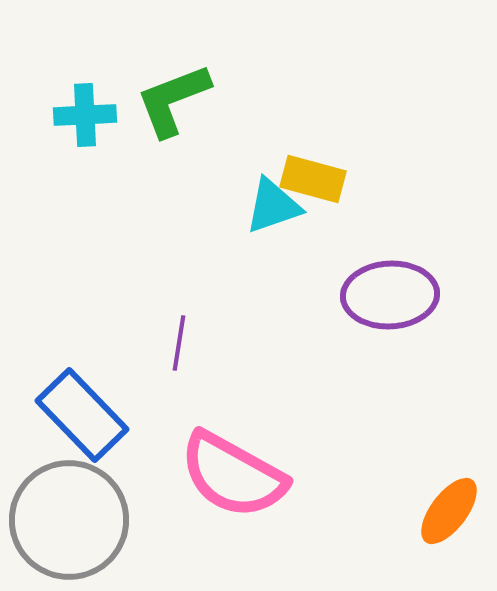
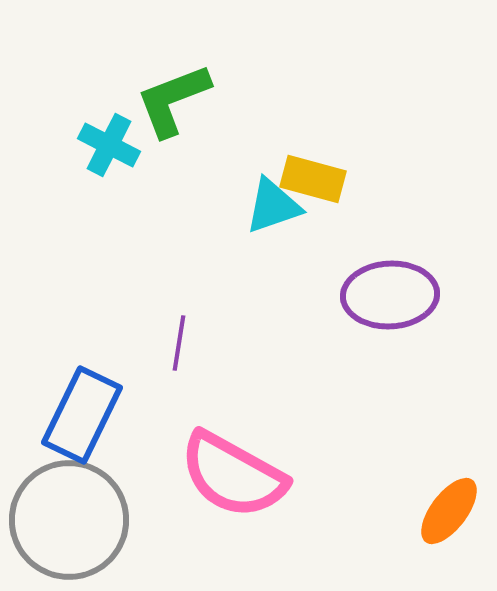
cyan cross: moved 24 px right, 30 px down; rotated 30 degrees clockwise
blue rectangle: rotated 70 degrees clockwise
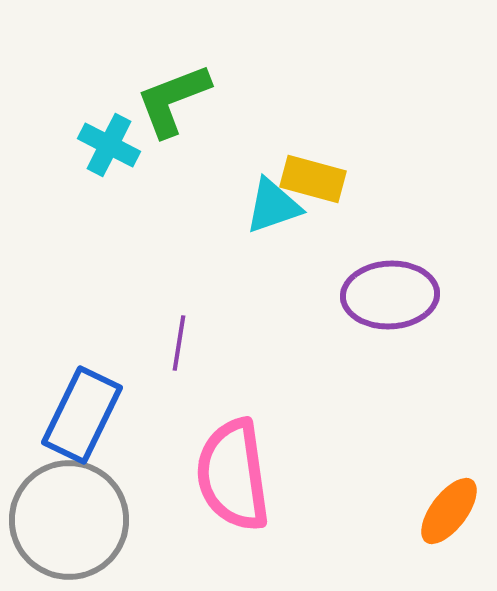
pink semicircle: rotated 53 degrees clockwise
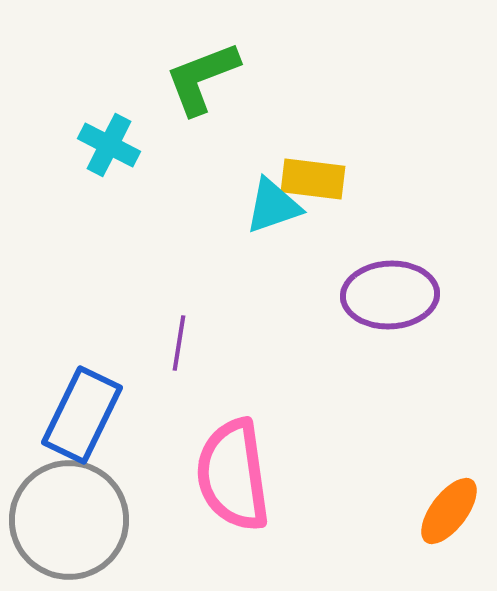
green L-shape: moved 29 px right, 22 px up
yellow rectangle: rotated 8 degrees counterclockwise
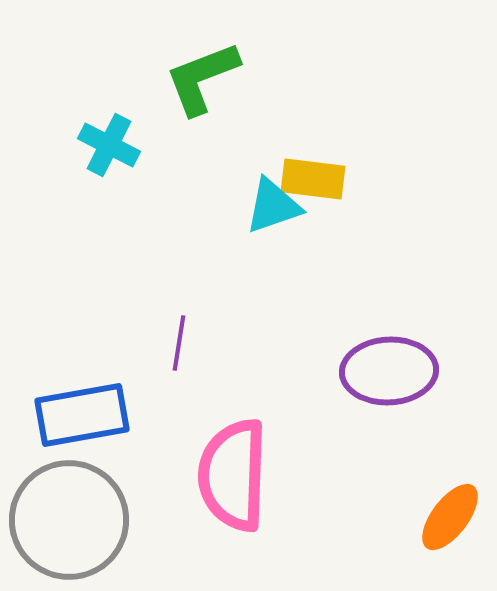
purple ellipse: moved 1 px left, 76 px down
blue rectangle: rotated 54 degrees clockwise
pink semicircle: rotated 10 degrees clockwise
orange ellipse: moved 1 px right, 6 px down
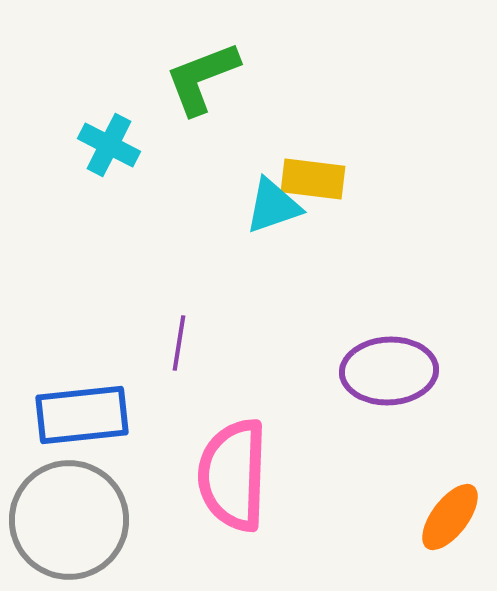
blue rectangle: rotated 4 degrees clockwise
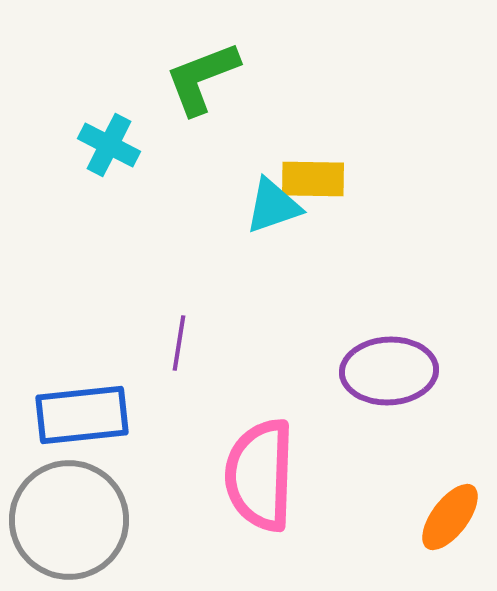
yellow rectangle: rotated 6 degrees counterclockwise
pink semicircle: moved 27 px right
